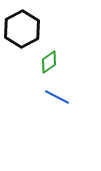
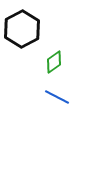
green diamond: moved 5 px right
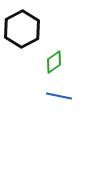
blue line: moved 2 px right, 1 px up; rotated 15 degrees counterclockwise
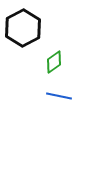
black hexagon: moved 1 px right, 1 px up
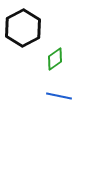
green diamond: moved 1 px right, 3 px up
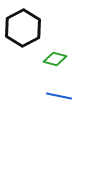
green diamond: rotated 50 degrees clockwise
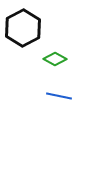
green diamond: rotated 15 degrees clockwise
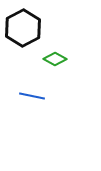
blue line: moved 27 px left
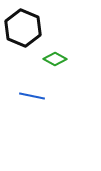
black hexagon: rotated 9 degrees counterclockwise
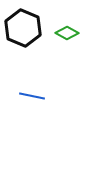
green diamond: moved 12 px right, 26 px up
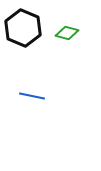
green diamond: rotated 15 degrees counterclockwise
